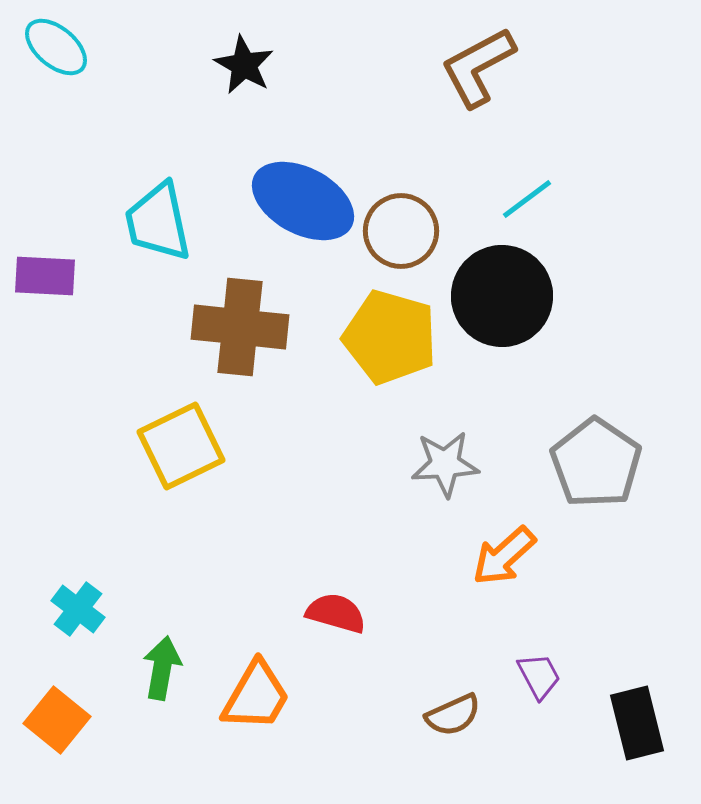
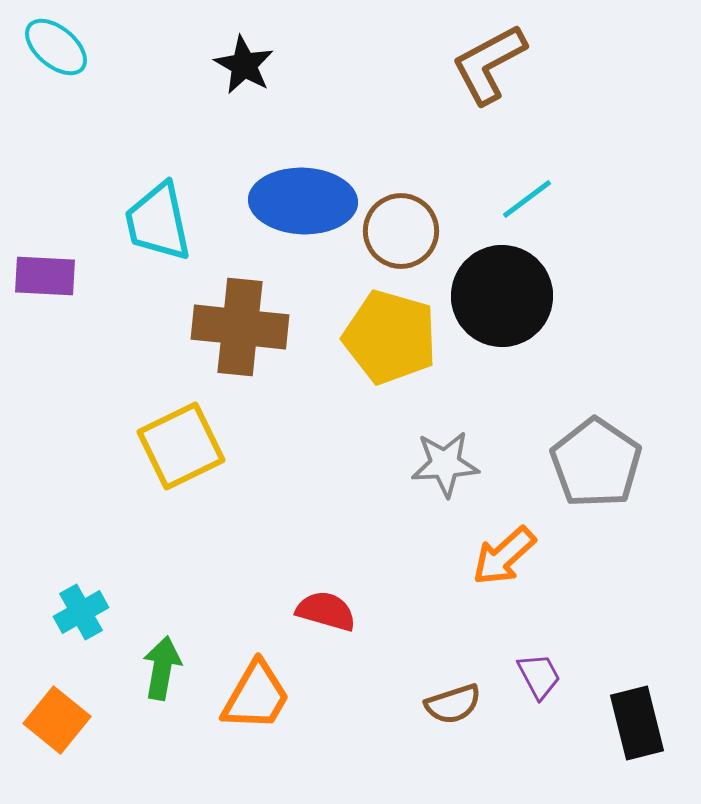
brown L-shape: moved 11 px right, 3 px up
blue ellipse: rotated 26 degrees counterclockwise
cyan cross: moved 3 px right, 3 px down; rotated 24 degrees clockwise
red semicircle: moved 10 px left, 2 px up
brown semicircle: moved 11 px up; rotated 6 degrees clockwise
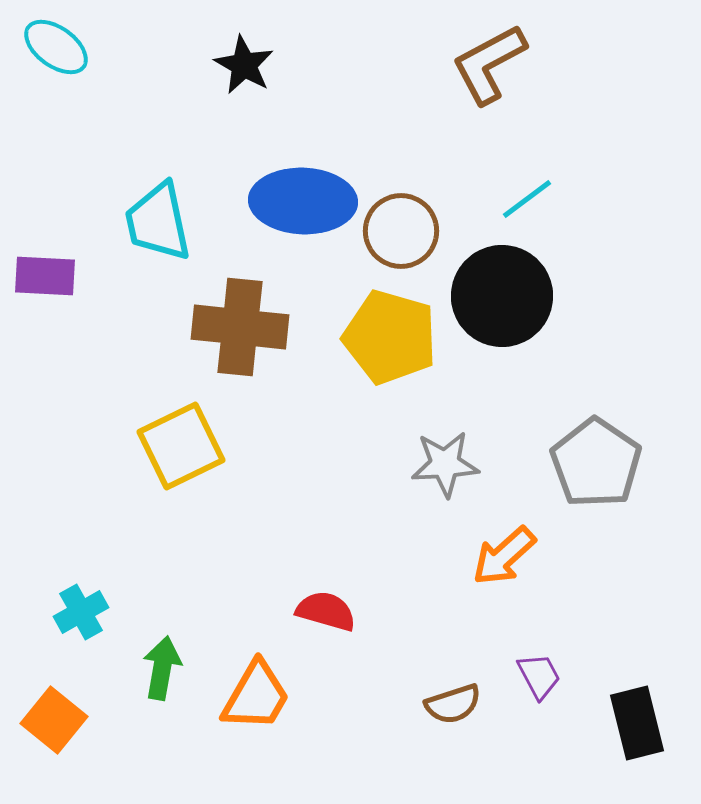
cyan ellipse: rotated 4 degrees counterclockwise
orange square: moved 3 px left
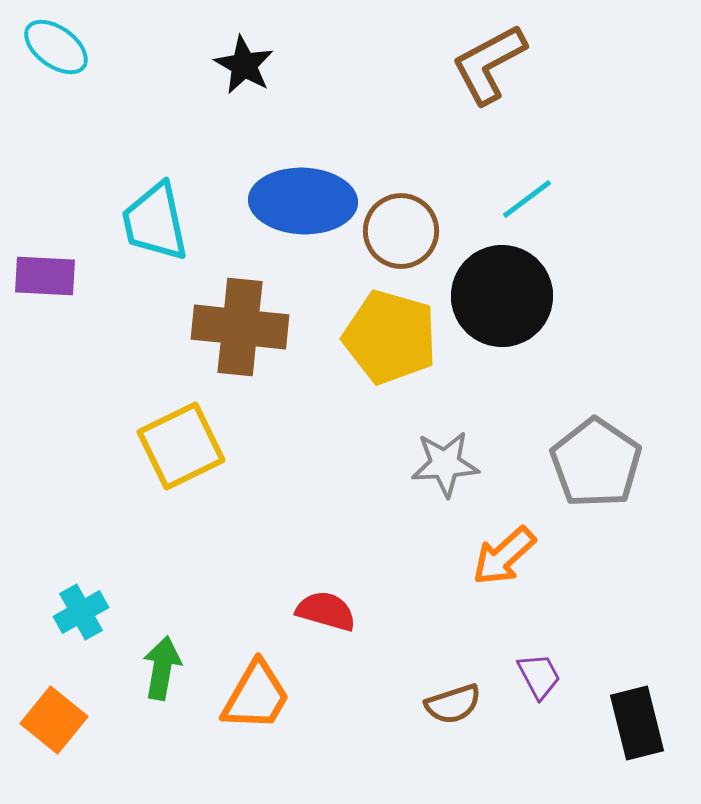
cyan trapezoid: moved 3 px left
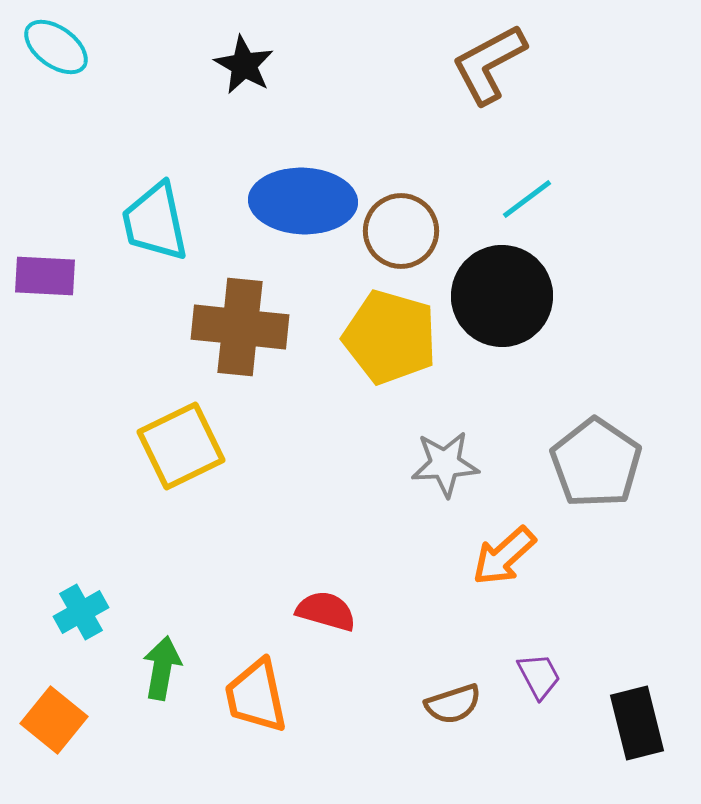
orange trapezoid: rotated 138 degrees clockwise
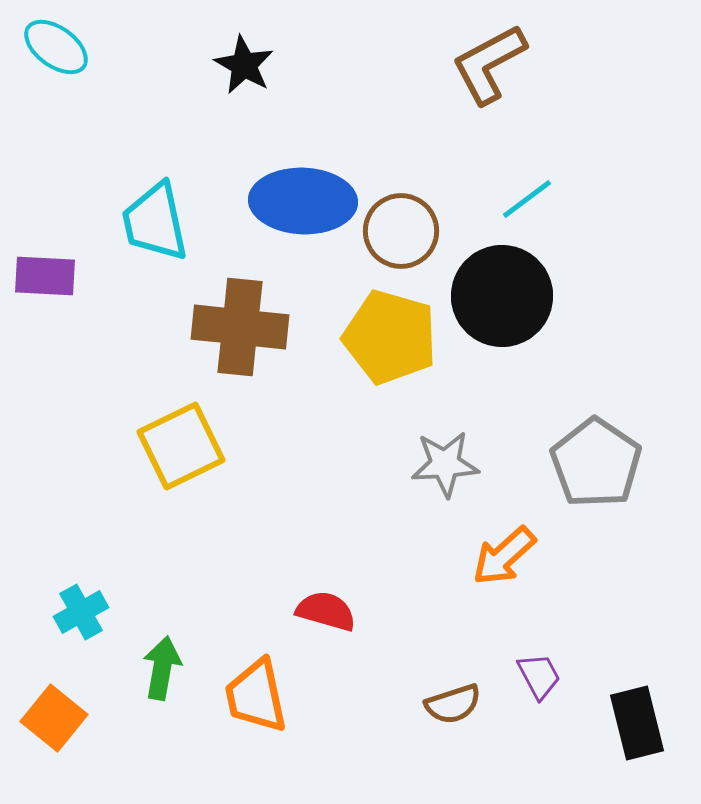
orange square: moved 2 px up
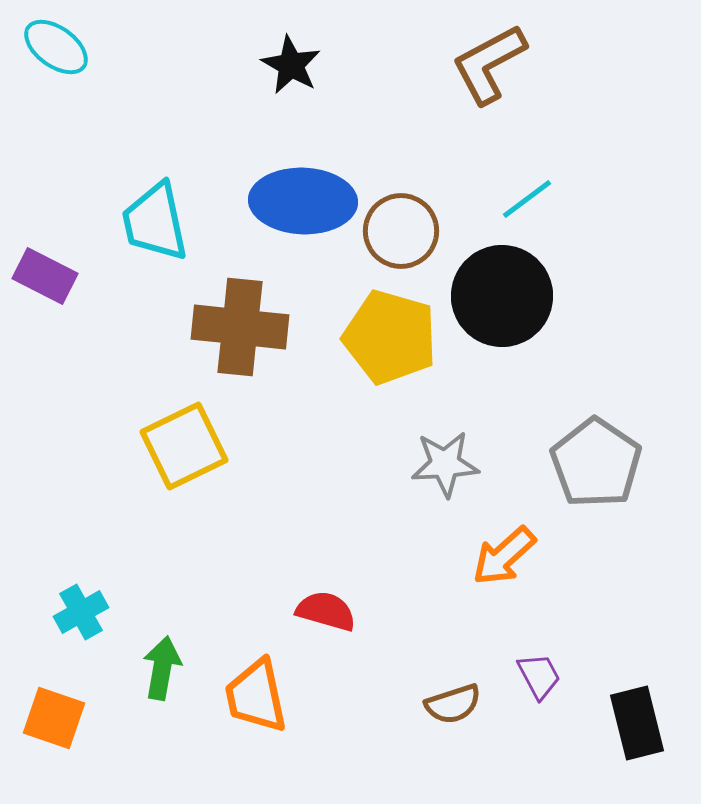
black star: moved 47 px right
purple rectangle: rotated 24 degrees clockwise
yellow square: moved 3 px right
orange square: rotated 20 degrees counterclockwise
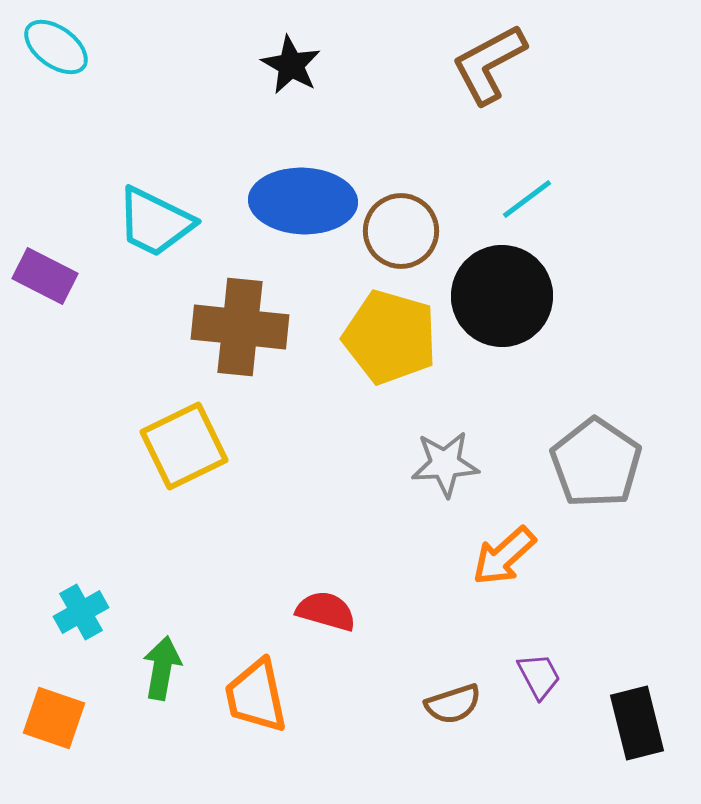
cyan trapezoid: rotated 52 degrees counterclockwise
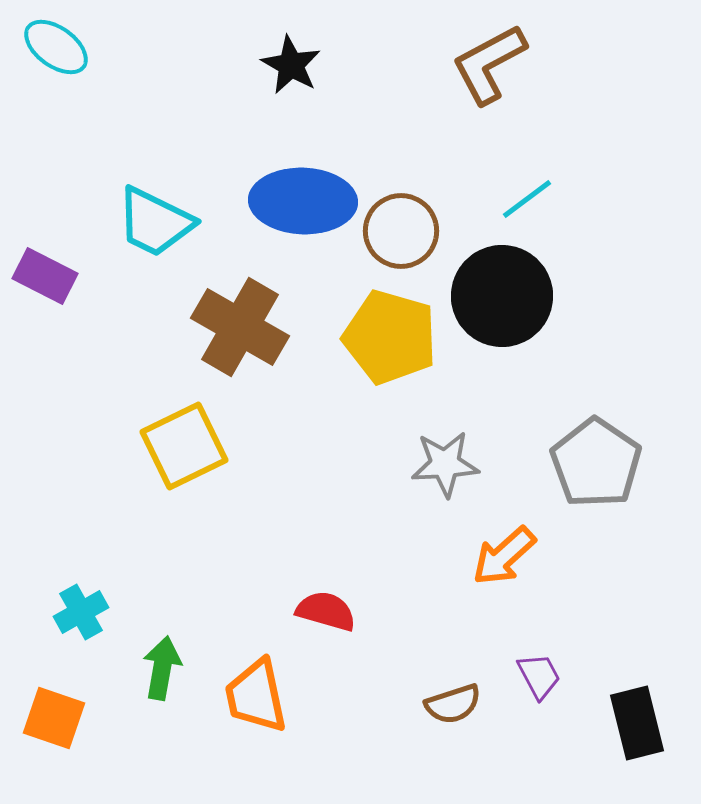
brown cross: rotated 24 degrees clockwise
